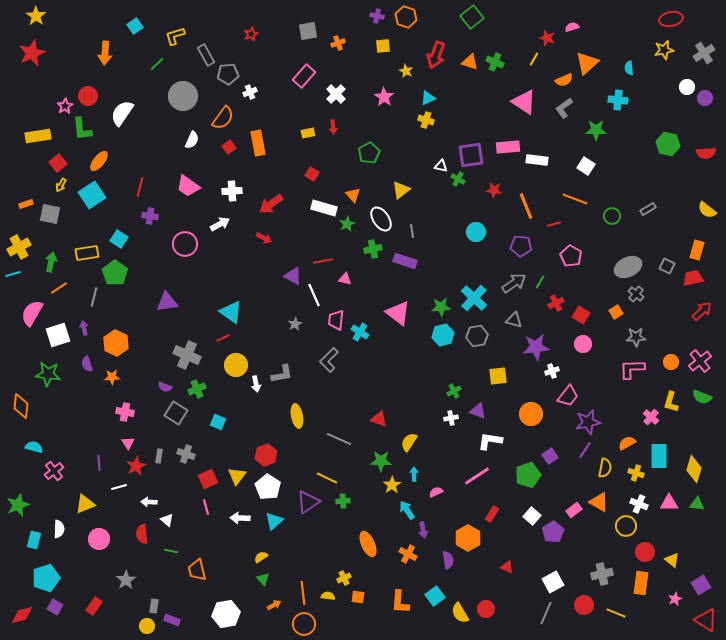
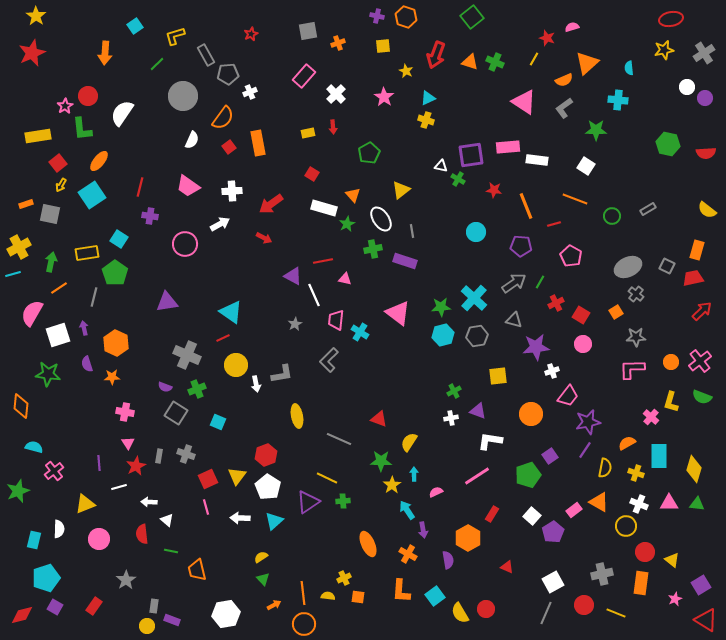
green star at (18, 505): moved 14 px up
orange L-shape at (400, 602): moved 1 px right, 11 px up
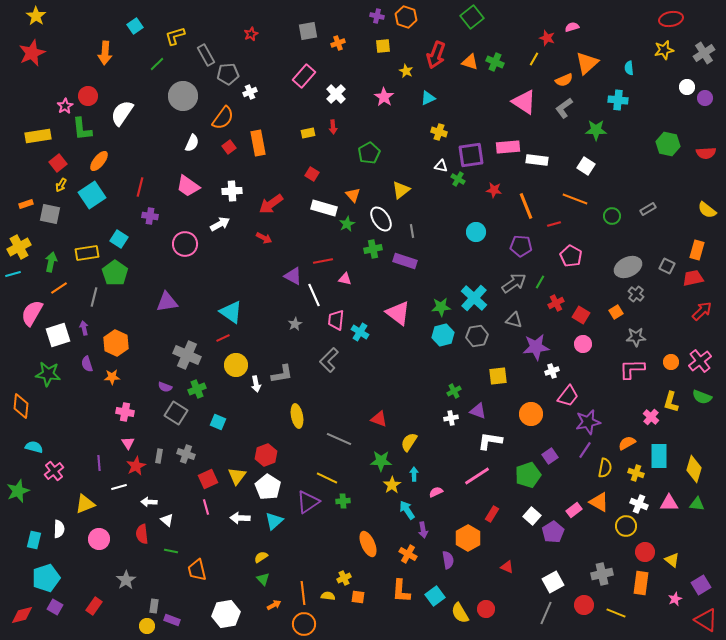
yellow cross at (426, 120): moved 13 px right, 12 px down
white semicircle at (192, 140): moved 3 px down
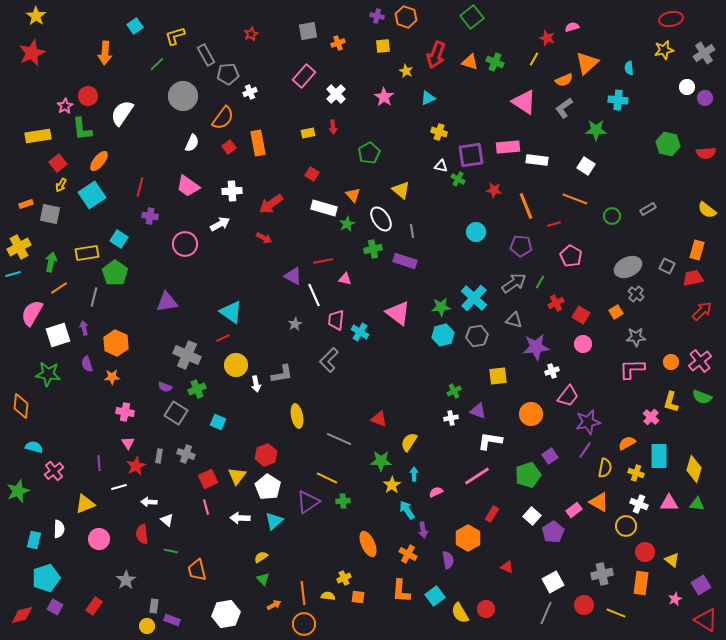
yellow triangle at (401, 190): rotated 42 degrees counterclockwise
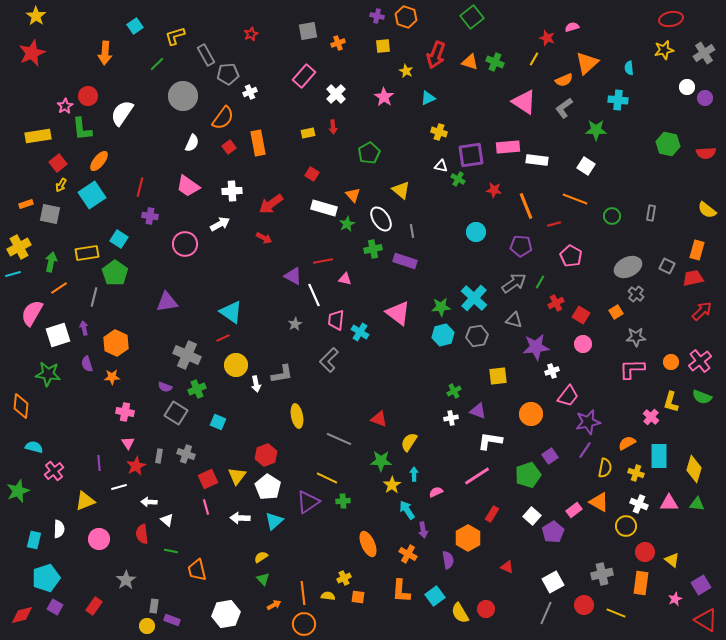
gray rectangle at (648, 209): moved 3 px right, 4 px down; rotated 49 degrees counterclockwise
yellow triangle at (85, 504): moved 3 px up
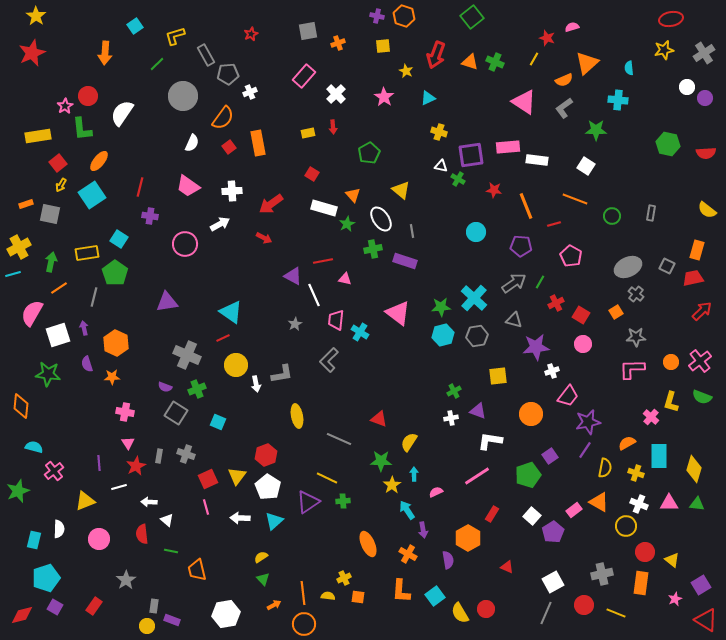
orange hexagon at (406, 17): moved 2 px left, 1 px up
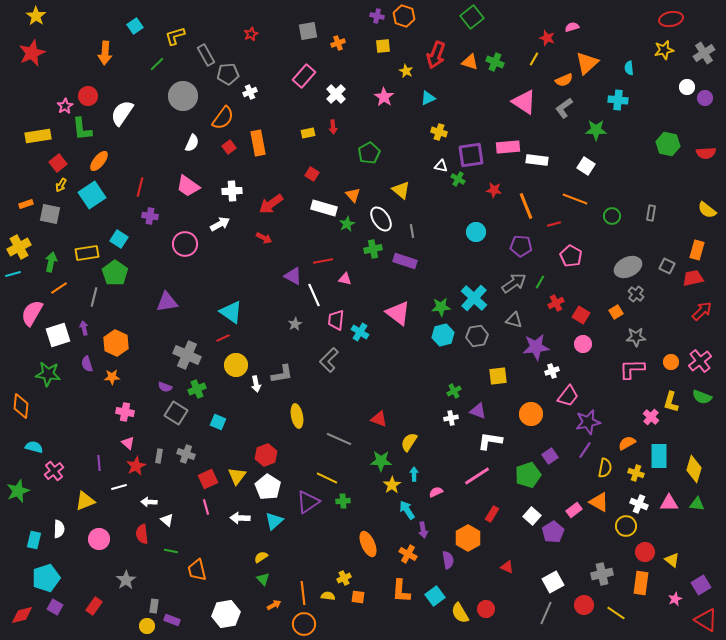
pink triangle at (128, 443): rotated 16 degrees counterclockwise
yellow line at (616, 613): rotated 12 degrees clockwise
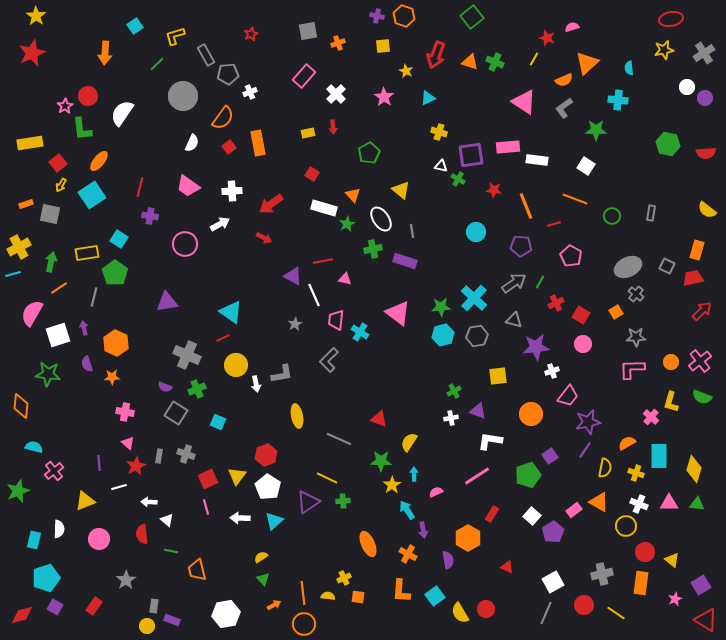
yellow rectangle at (38, 136): moved 8 px left, 7 px down
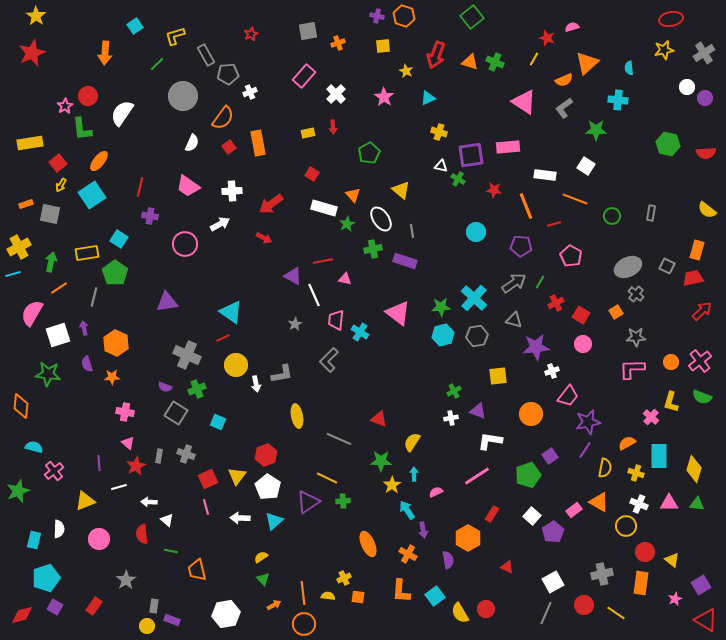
white rectangle at (537, 160): moved 8 px right, 15 px down
yellow semicircle at (409, 442): moved 3 px right
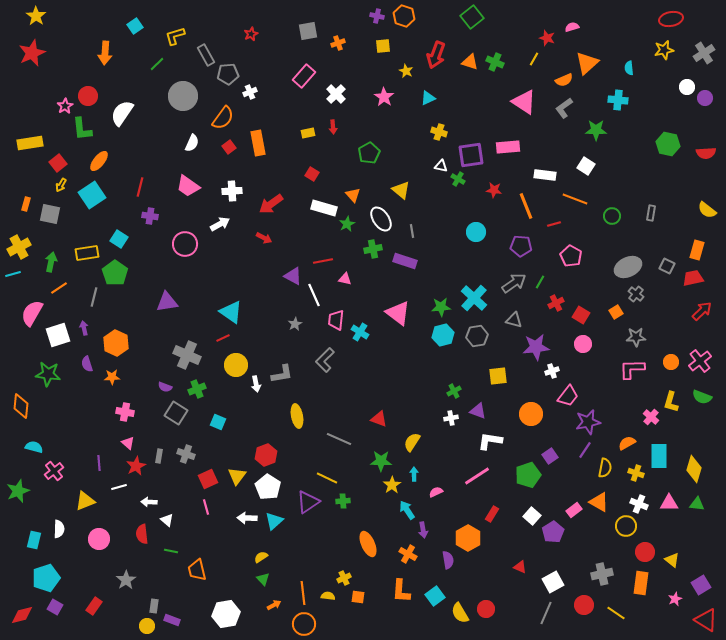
orange rectangle at (26, 204): rotated 56 degrees counterclockwise
gray L-shape at (329, 360): moved 4 px left
white arrow at (240, 518): moved 7 px right
red triangle at (507, 567): moved 13 px right
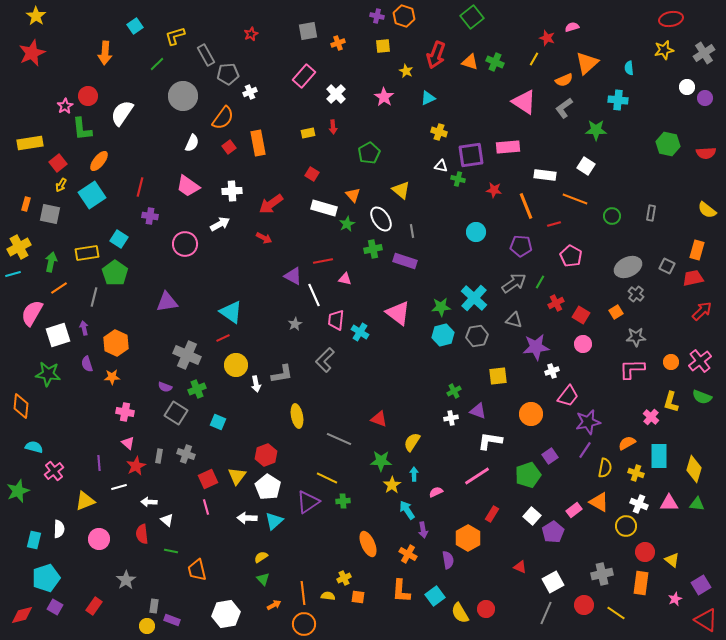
green cross at (458, 179): rotated 16 degrees counterclockwise
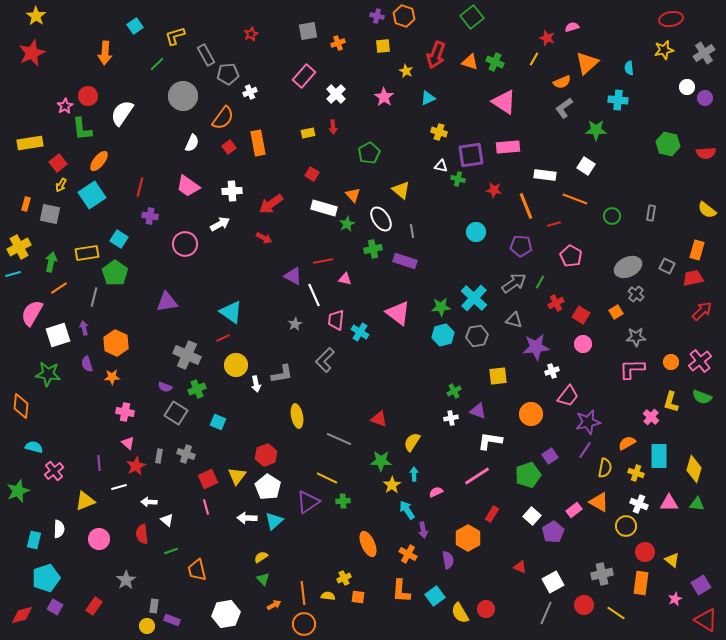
orange semicircle at (564, 80): moved 2 px left, 2 px down
pink triangle at (524, 102): moved 20 px left
green line at (171, 551): rotated 32 degrees counterclockwise
